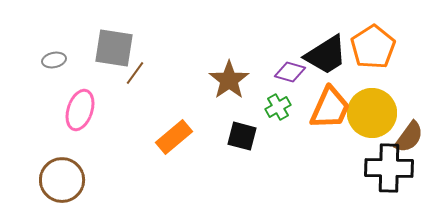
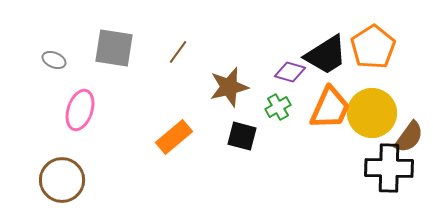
gray ellipse: rotated 35 degrees clockwise
brown line: moved 43 px right, 21 px up
brown star: moved 7 px down; rotated 21 degrees clockwise
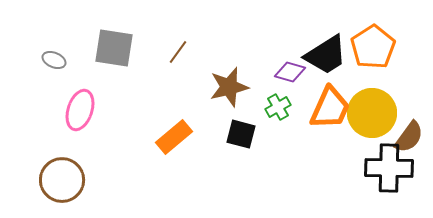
black square: moved 1 px left, 2 px up
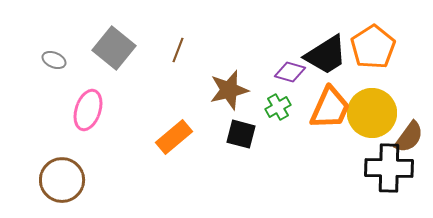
gray square: rotated 30 degrees clockwise
brown line: moved 2 px up; rotated 15 degrees counterclockwise
brown star: moved 3 px down
pink ellipse: moved 8 px right
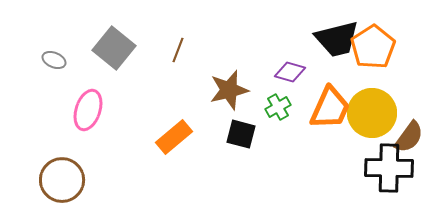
black trapezoid: moved 11 px right, 16 px up; rotated 18 degrees clockwise
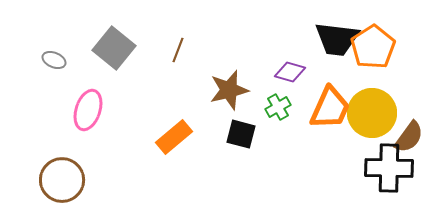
black trapezoid: rotated 21 degrees clockwise
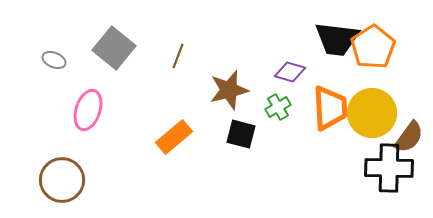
brown line: moved 6 px down
orange trapezoid: rotated 27 degrees counterclockwise
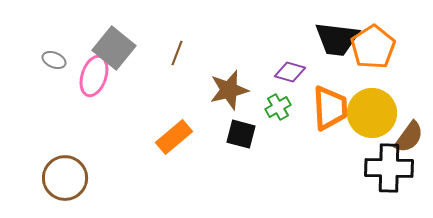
brown line: moved 1 px left, 3 px up
pink ellipse: moved 6 px right, 34 px up
brown circle: moved 3 px right, 2 px up
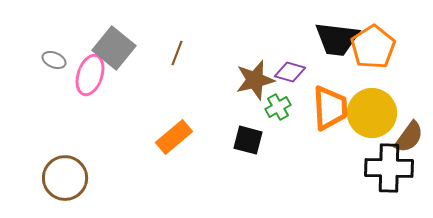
pink ellipse: moved 4 px left, 1 px up
brown star: moved 26 px right, 10 px up
black square: moved 7 px right, 6 px down
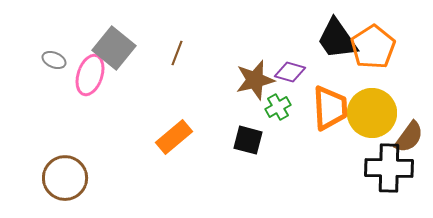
black trapezoid: rotated 48 degrees clockwise
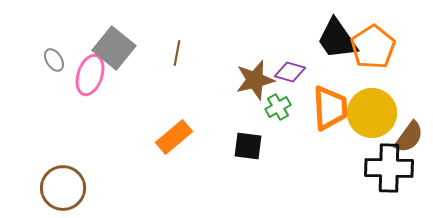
brown line: rotated 10 degrees counterclockwise
gray ellipse: rotated 35 degrees clockwise
black square: moved 6 px down; rotated 8 degrees counterclockwise
brown circle: moved 2 px left, 10 px down
